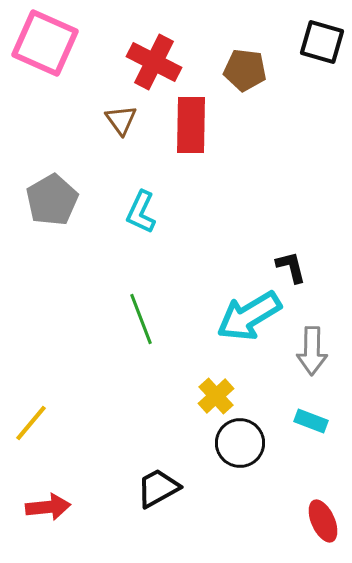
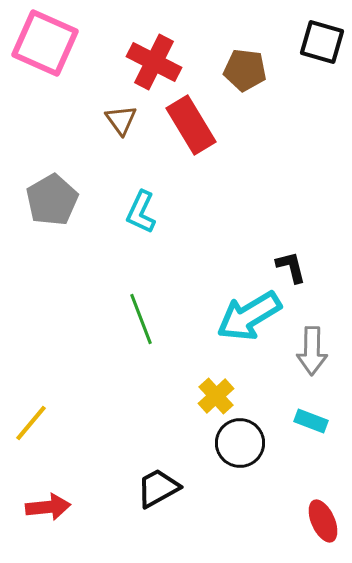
red rectangle: rotated 32 degrees counterclockwise
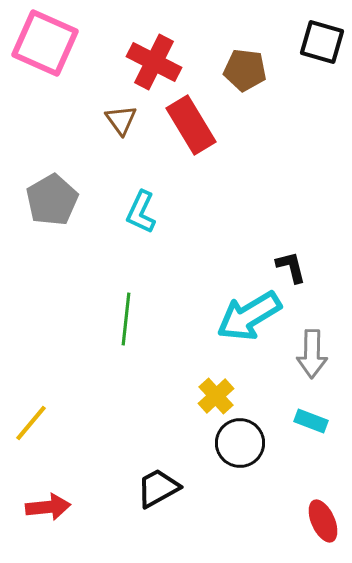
green line: moved 15 px left; rotated 27 degrees clockwise
gray arrow: moved 3 px down
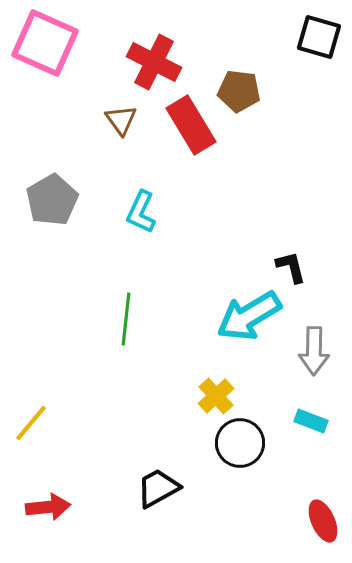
black square: moved 3 px left, 5 px up
brown pentagon: moved 6 px left, 21 px down
gray arrow: moved 2 px right, 3 px up
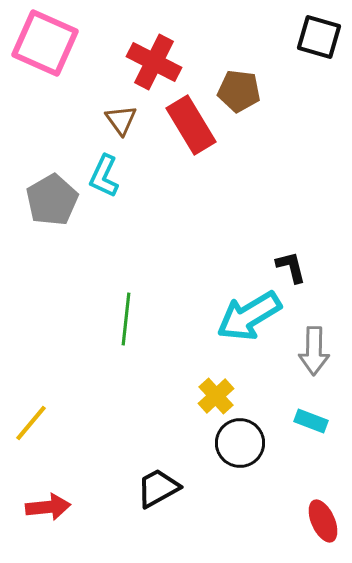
cyan L-shape: moved 37 px left, 36 px up
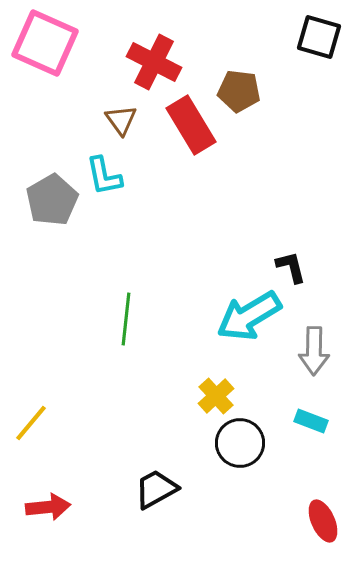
cyan L-shape: rotated 36 degrees counterclockwise
black trapezoid: moved 2 px left, 1 px down
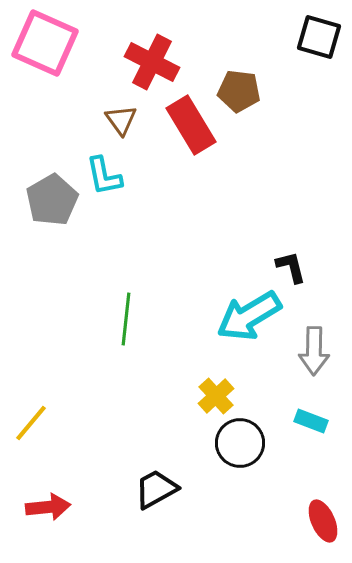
red cross: moved 2 px left
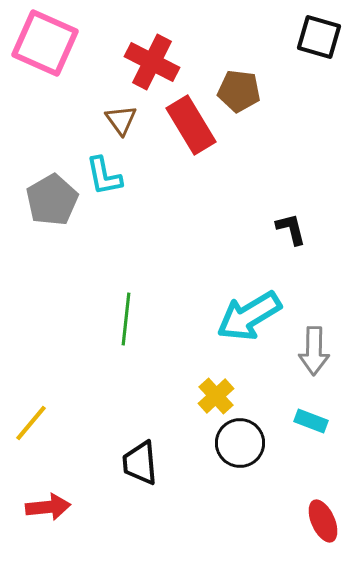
black L-shape: moved 38 px up
black trapezoid: moved 16 px left, 26 px up; rotated 66 degrees counterclockwise
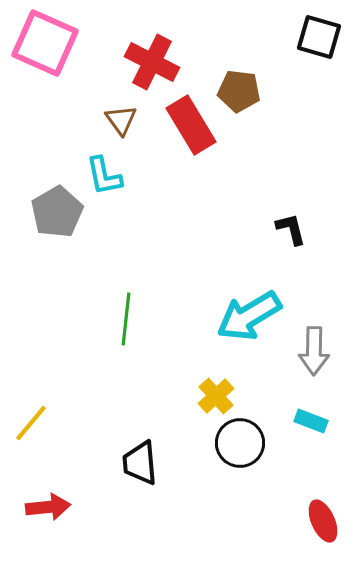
gray pentagon: moved 5 px right, 12 px down
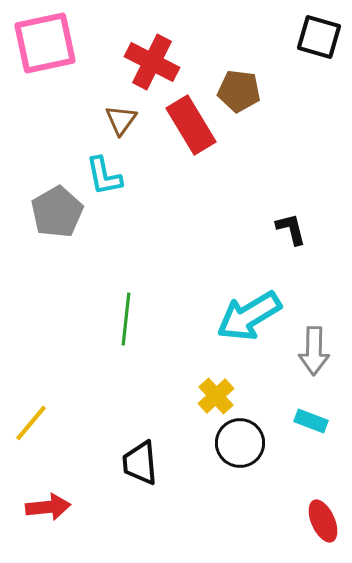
pink square: rotated 36 degrees counterclockwise
brown triangle: rotated 12 degrees clockwise
